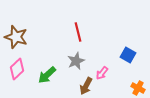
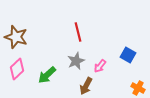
pink arrow: moved 2 px left, 7 px up
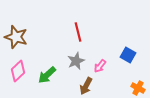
pink diamond: moved 1 px right, 2 px down
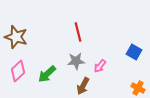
blue square: moved 6 px right, 3 px up
gray star: rotated 18 degrees clockwise
green arrow: moved 1 px up
brown arrow: moved 3 px left
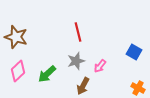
gray star: rotated 12 degrees counterclockwise
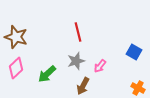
pink diamond: moved 2 px left, 3 px up
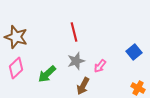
red line: moved 4 px left
blue square: rotated 21 degrees clockwise
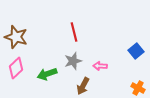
blue square: moved 2 px right, 1 px up
gray star: moved 3 px left
pink arrow: rotated 56 degrees clockwise
green arrow: rotated 24 degrees clockwise
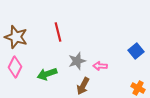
red line: moved 16 px left
gray star: moved 4 px right
pink diamond: moved 1 px left, 1 px up; rotated 20 degrees counterclockwise
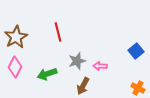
brown star: rotated 25 degrees clockwise
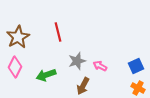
brown star: moved 2 px right
blue square: moved 15 px down; rotated 14 degrees clockwise
pink arrow: rotated 24 degrees clockwise
green arrow: moved 1 px left, 1 px down
